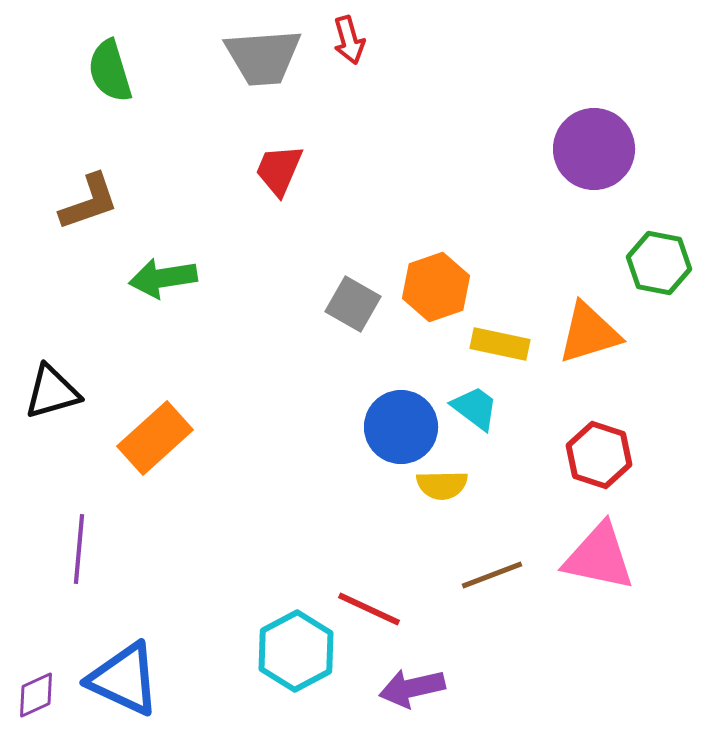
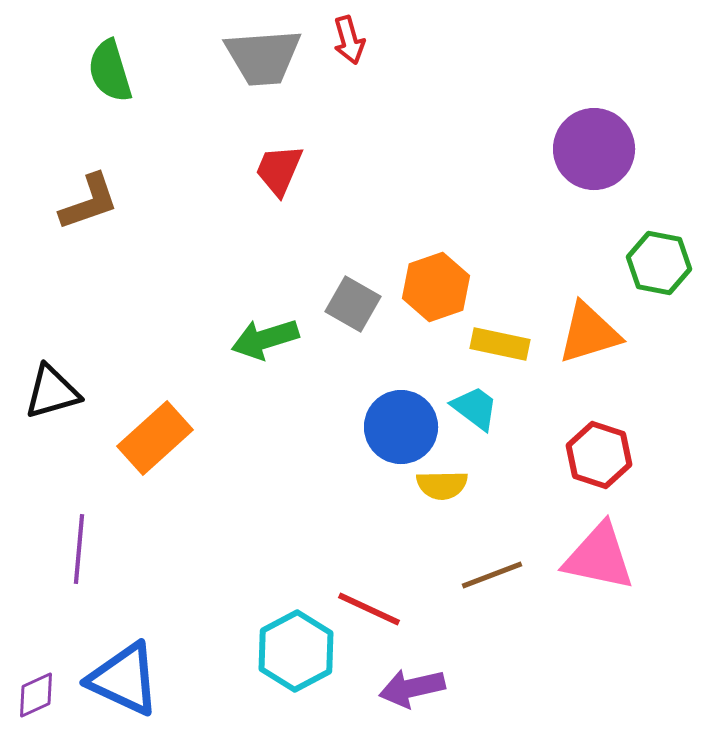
green arrow: moved 102 px right, 61 px down; rotated 8 degrees counterclockwise
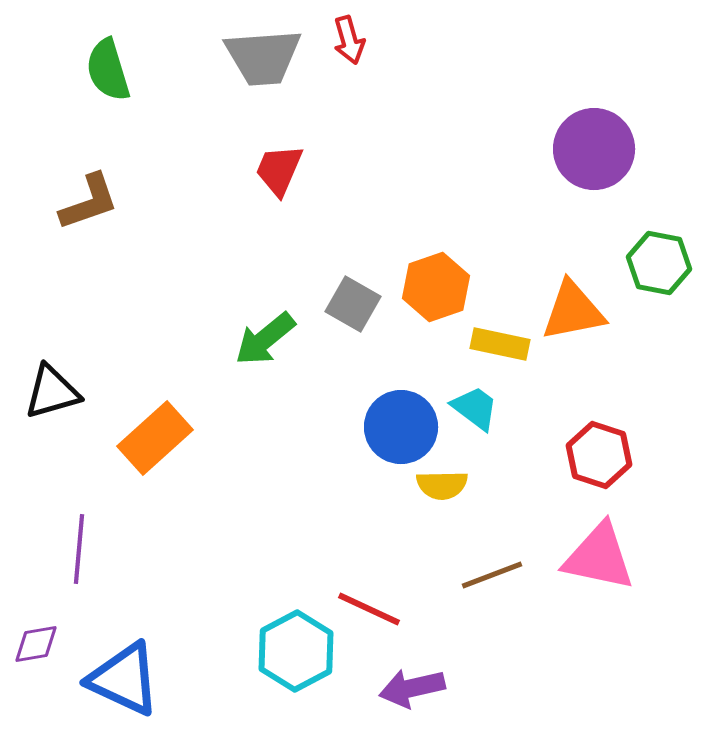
green semicircle: moved 2 px left, 1 px up
orange triangle: moved 16 px left, 22 px up; rotated 6 degrees clockwise
green arrow: rotated 22 degrees counterclockwise
purple diamond: moved 51 px up; rotated 15 degrees clockwise
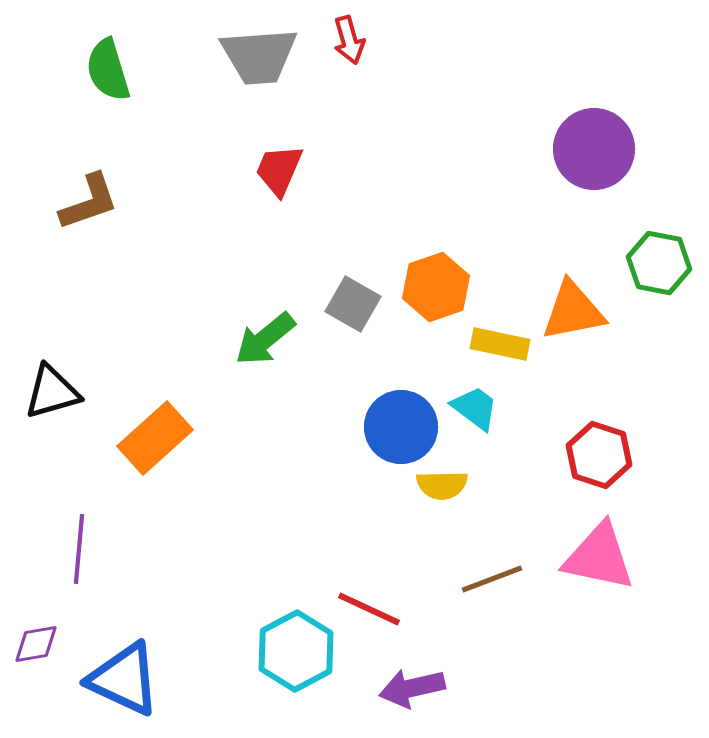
gray trapezoid: moved 4 px left, 1 px up
brown line: moved 4 px down
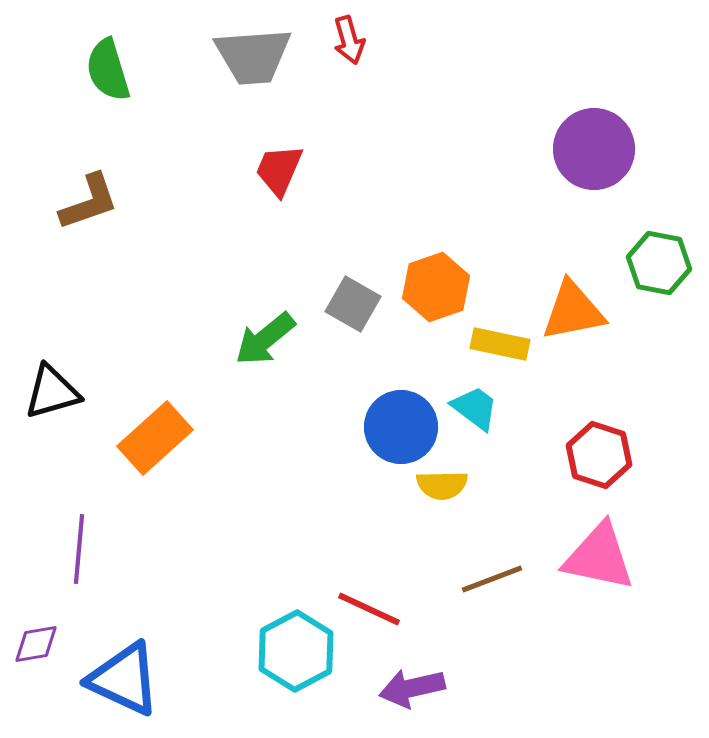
gray trapezoid: moved 6 px left
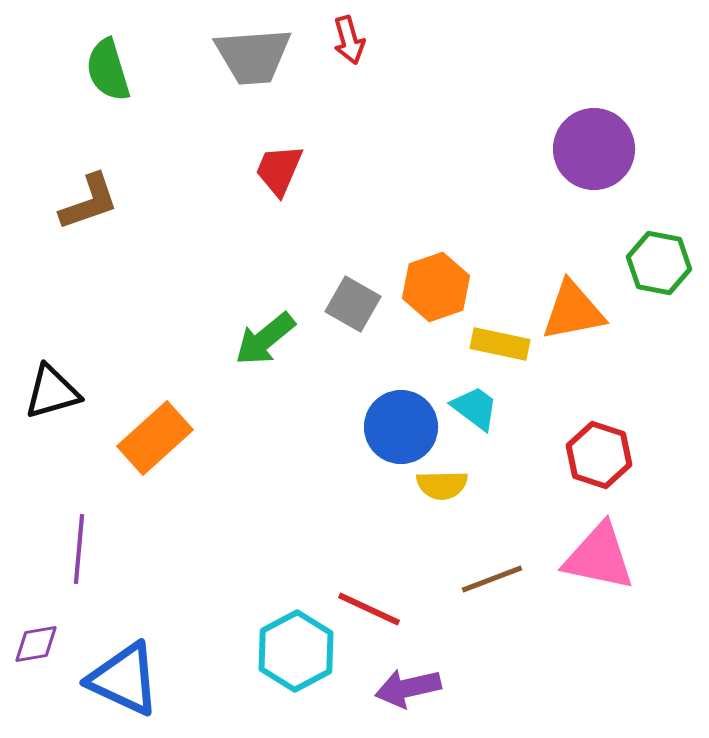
purple arrow: moved 4 px left
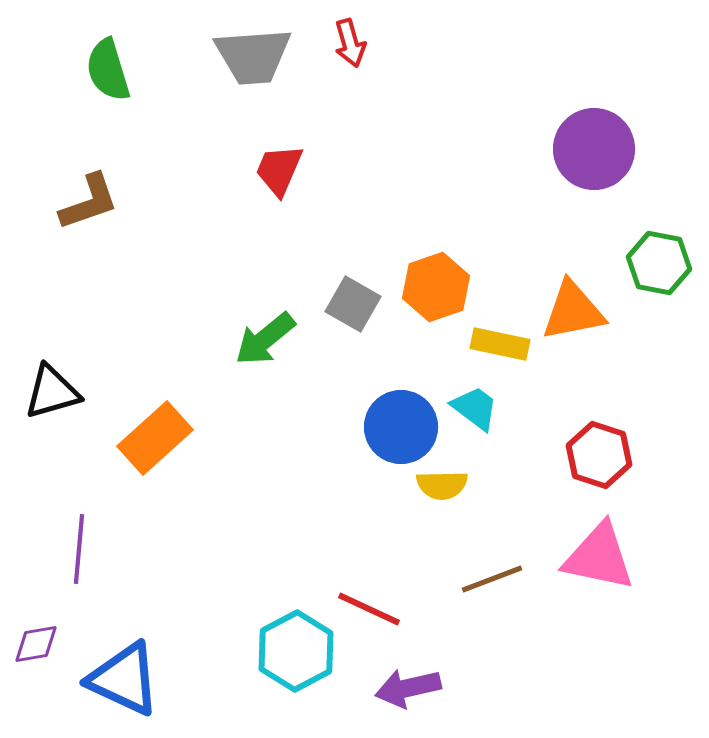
red arrow: moved 1 px right, 3 px down
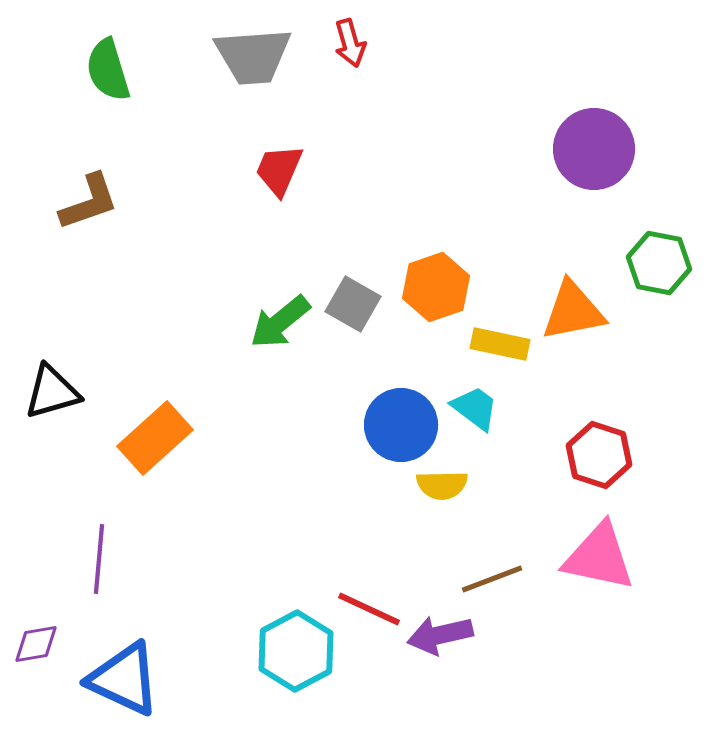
green arrow: moved 15 px right, 17 px up
blue circle: moved 2 px up
purple line: moved 20 px right, 10 px down
purple arrow: moved 32 px right, 53 px up
